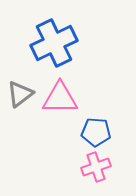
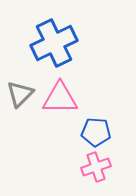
gray triangle: rotated 8 degrees counterclockwise
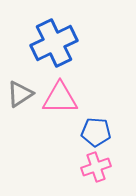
gray triangle: rotated 12 degrees clockwise
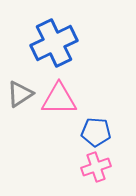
pink triangle: moved 1 px left, 1 px down
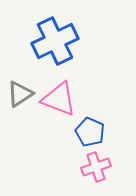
blue cross: moved 1 px right, 2 px up
pink triangle: rotated 21 degrees clockwise
blue pentagon: moved 6 px left; rotated 20 degrees clockwise
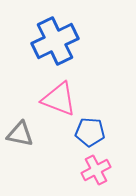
gray triangle: moved 40 px down; rotated 44 degrees clockwise
blue pentagon: rotated 20 degrees counterclockwise
pink cross: moved 3 px down; rotated 8 degrees counterclockwise
